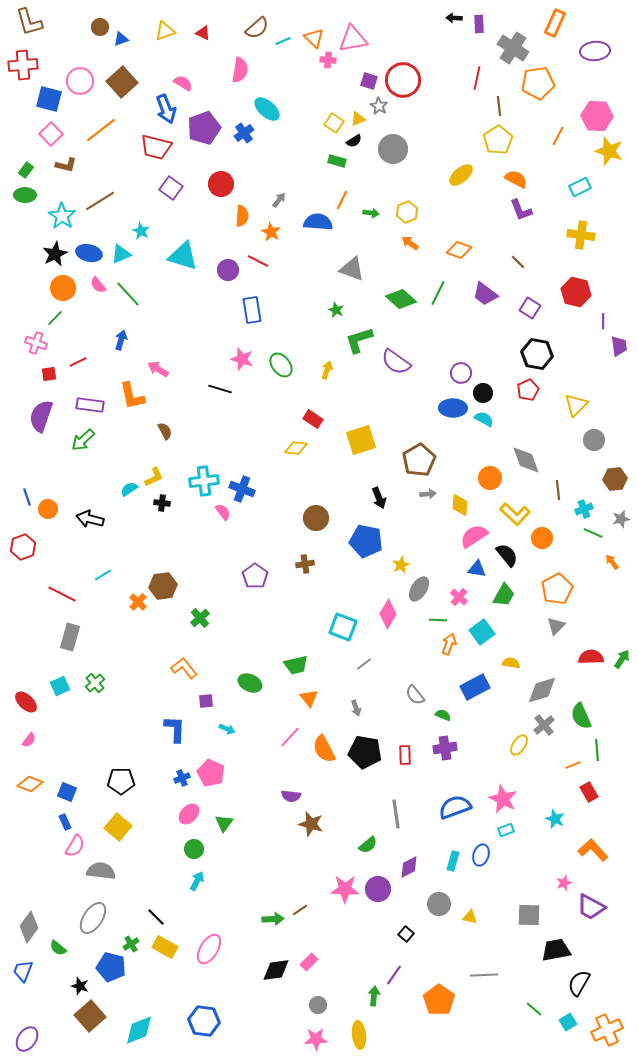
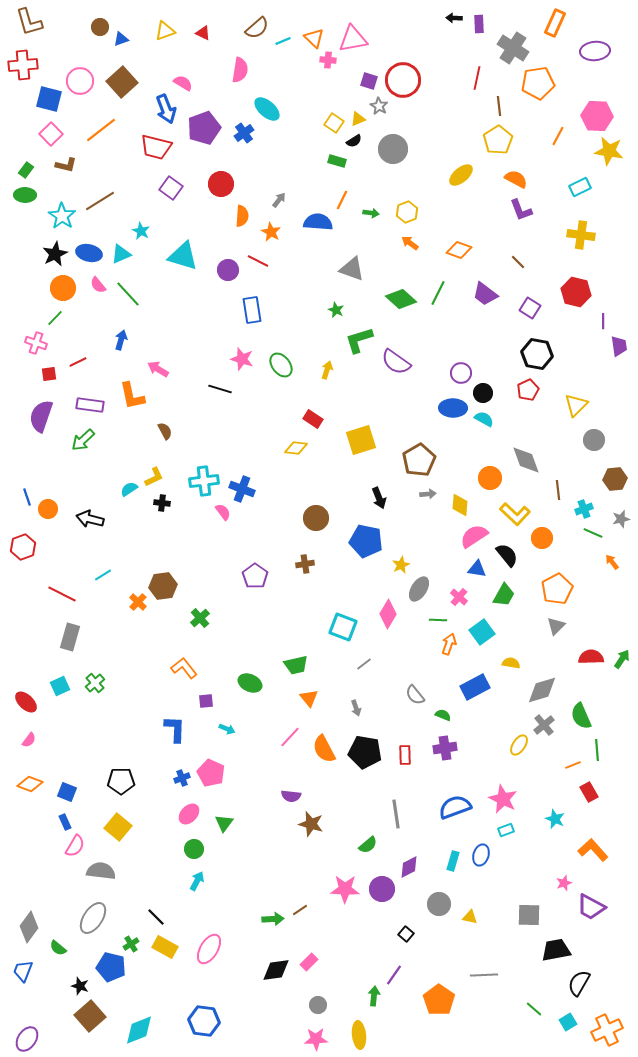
yellow star at (609, 151): rotated 8 degrees counterclockwise
purple circle at (378, 889): moved 4 px right
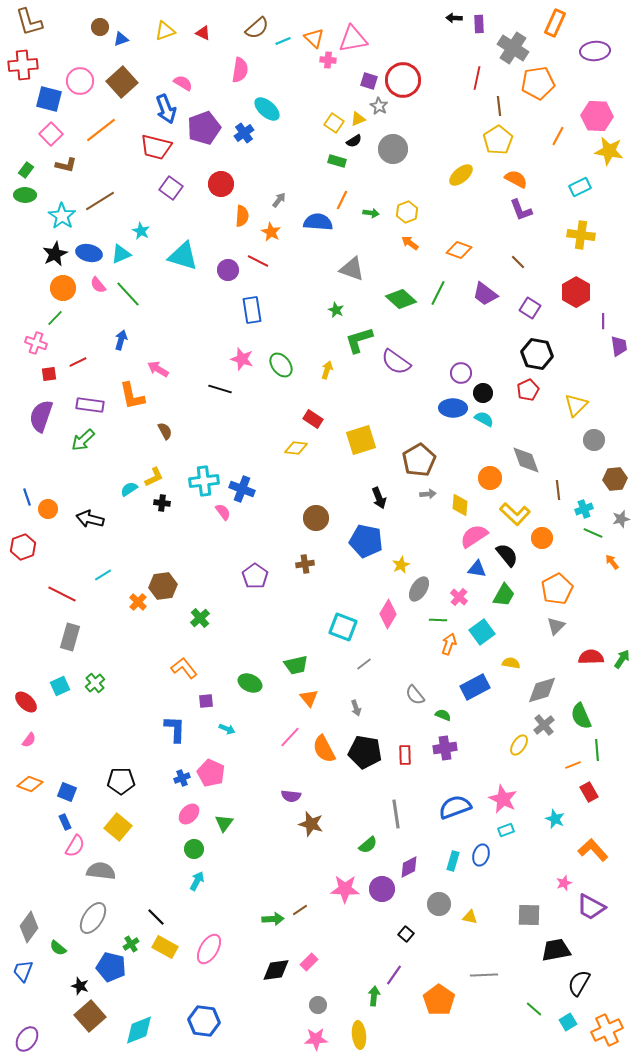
red hexagon at (576, 292): rotated 16 degrees clockwise
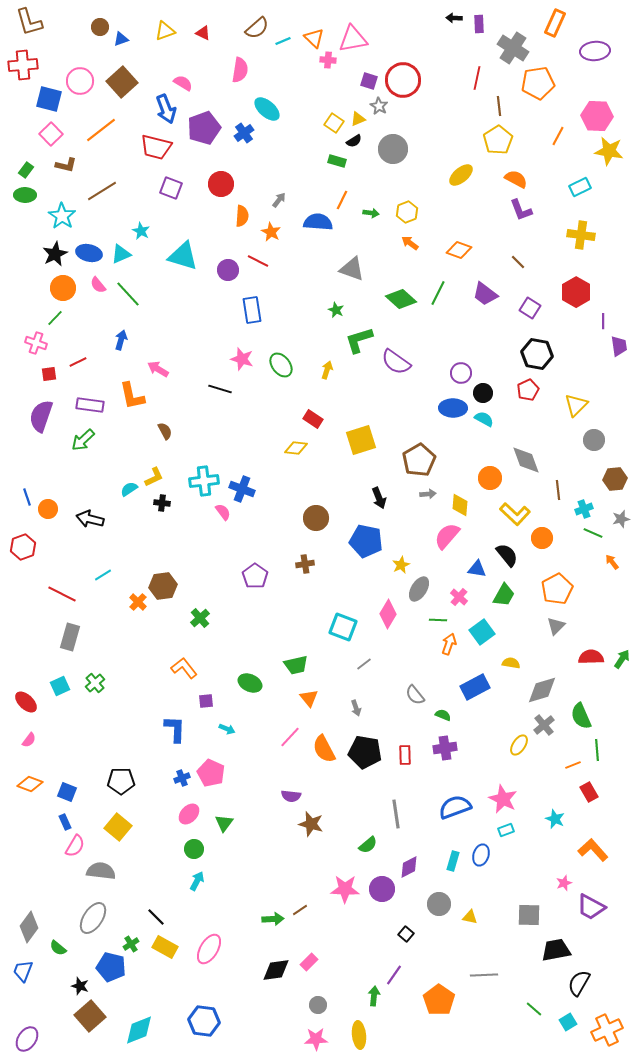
purple square at (171, 188): rotated 15 degrees counterclockwise
brown line at (100, 201): moved 2 px right, 10 px up
pink semicircle at (474, 536): moved 27 px left; rotated 16 degrees counterclockwise
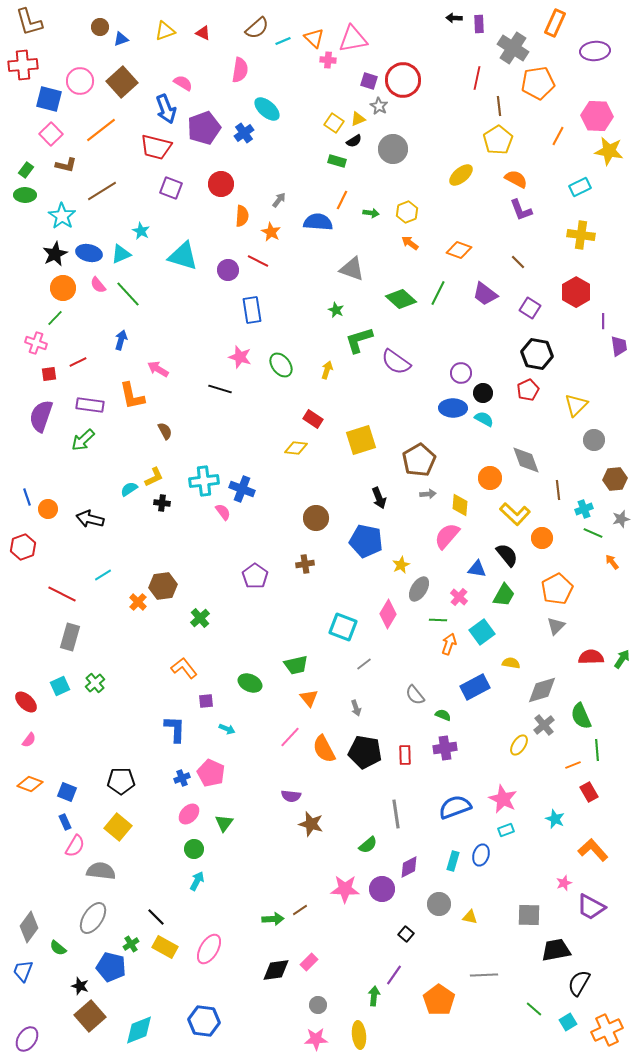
pink star at (242, 359): moved 2 px left, 2 px up
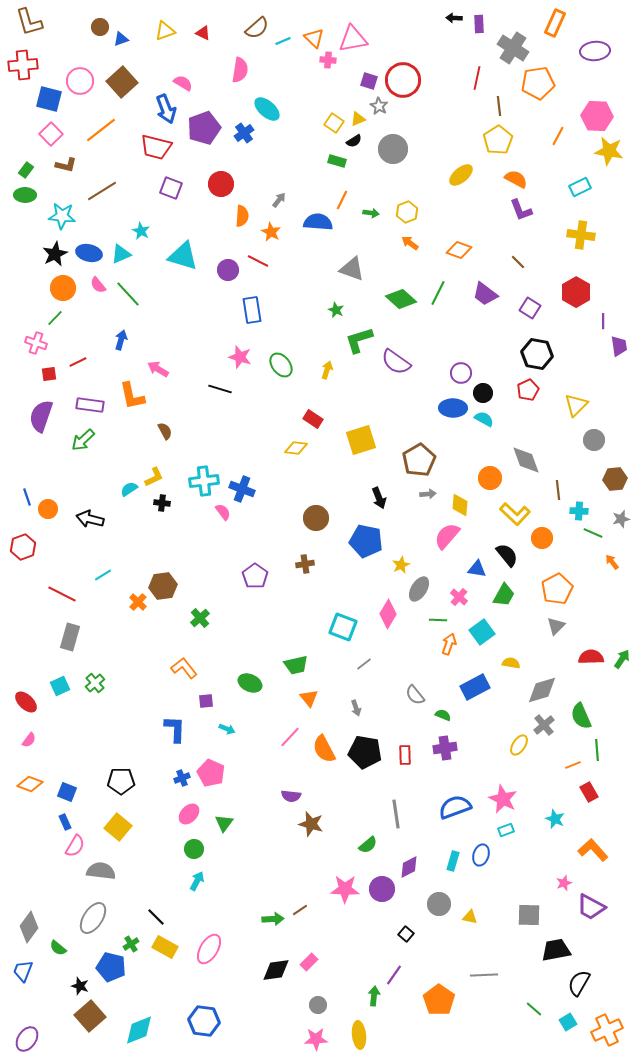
cyan star at (62, 216): rotated 28 degrees counterclockwise
cyan cross at (584, 509): moved 5 px left, 2 px down; rotated 24 degrees clockwise
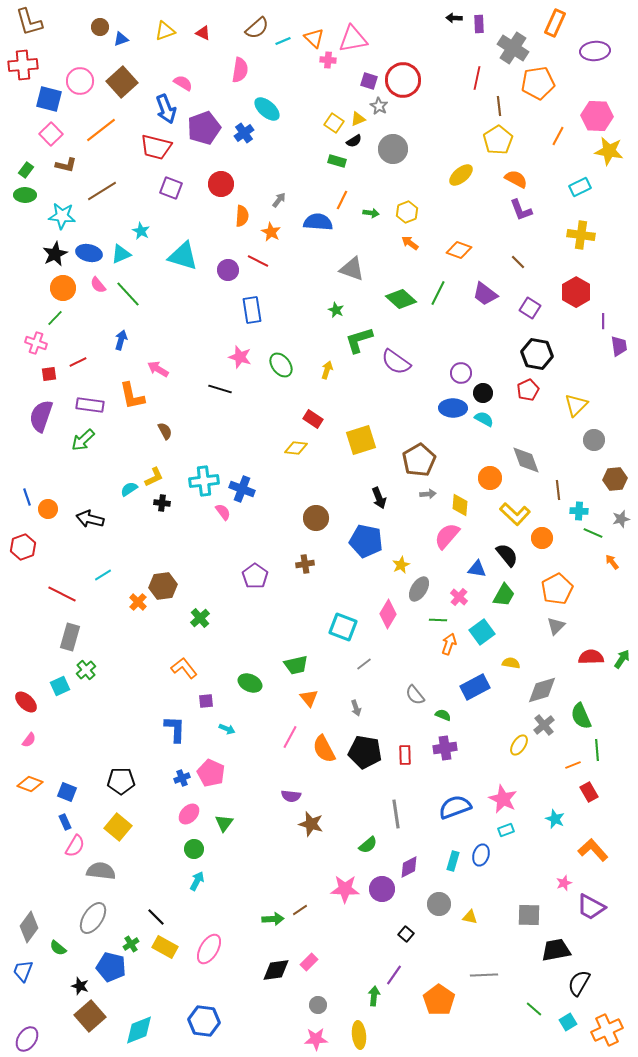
green cross at (95, 683): moved 9 px left, 13 px up
pink line at (290, 737): rotated 15 degrees counterclockwise
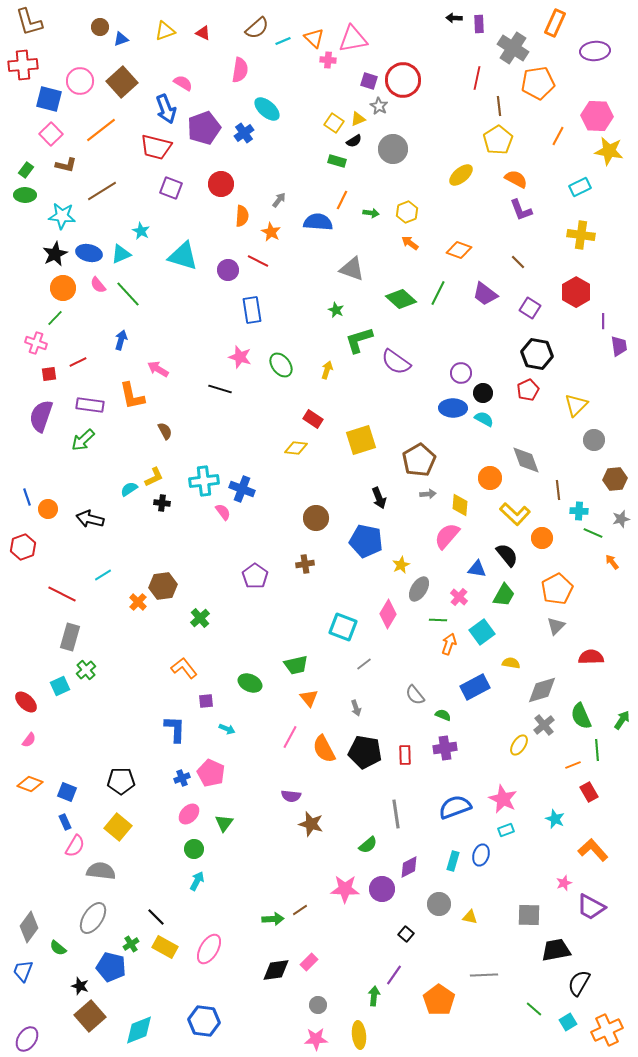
green arrow at (622, 659): moved 61 px down
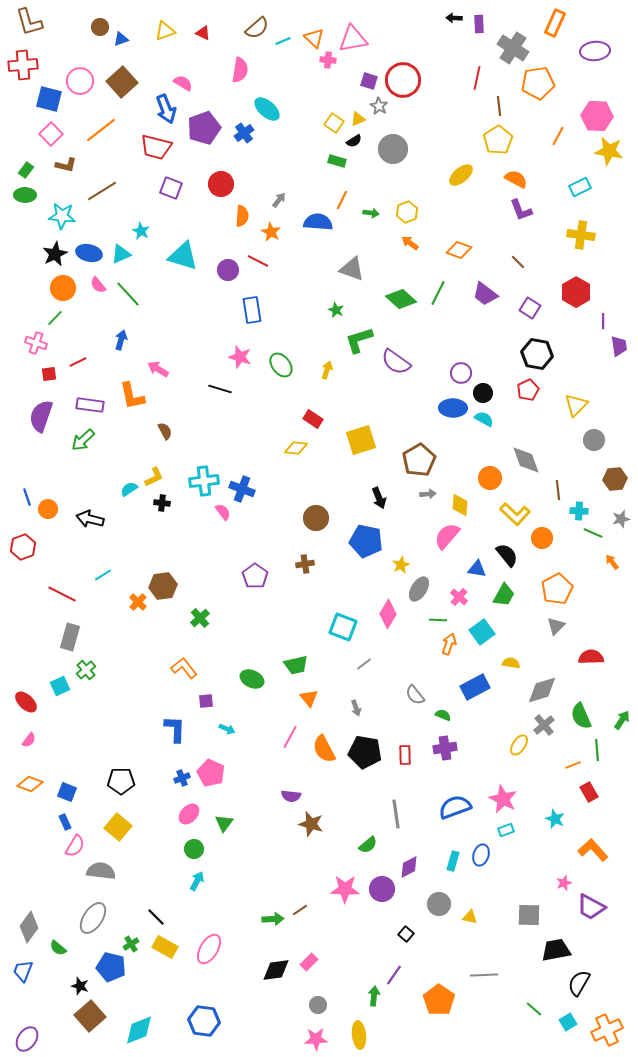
green ellipse at (250, 683): moved 2 px right, 4 px up
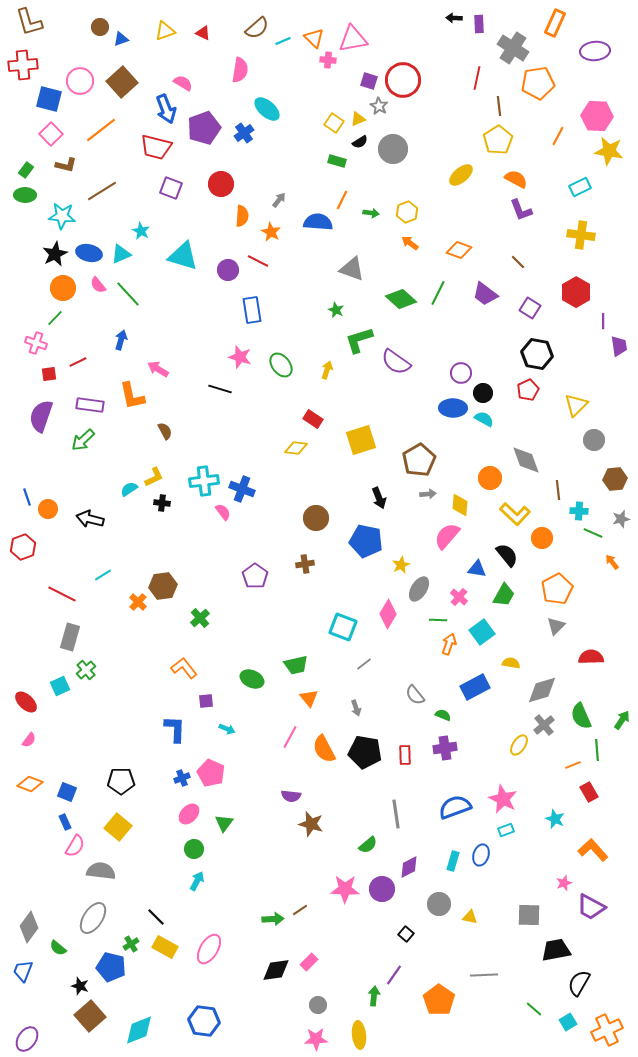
black semicircle at (354, 141): moved 6 px right, 1 px down
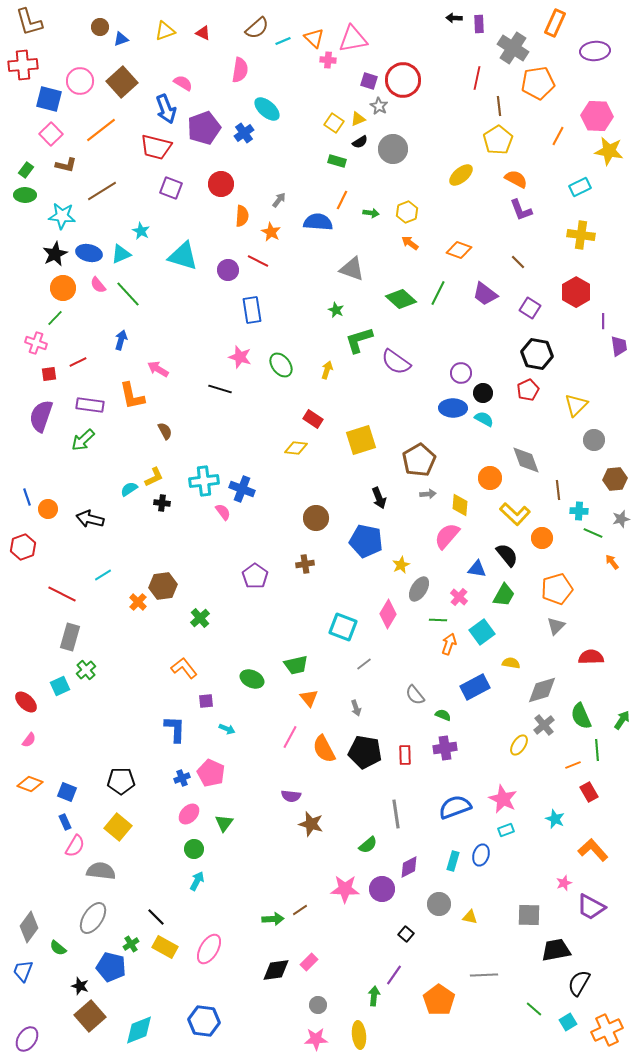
orange pentagon at (557, 589): rotated 12 degrees clockwise
